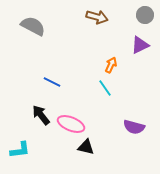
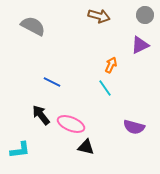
brown arrow: moved 2 px right, 1 px up
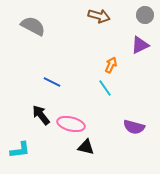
pink ellipse: rotated 8 degrees counterclockwise
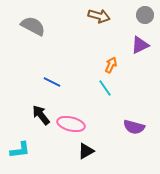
black triangle: moved 4 px down; rotated 42 degrees counterclockwise
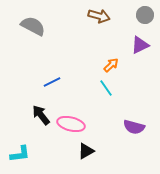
orange arrow: rotated 21 degrees clockwise
blue line: rotated 54 degrees counterclockwise
cyan line: moved 1 px right
cyan L-shape: moved 4 px down
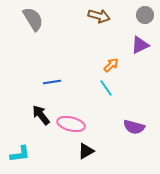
gray semicircle: moved 7 px up; rotated 30 degrees clockwise
blue line: rotated 18 degrees clockwise
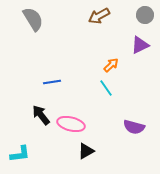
brown arrow: rotated 135 degrees clockwise
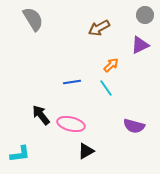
brown arrow: moved 12 px down
blue line: moved 20 px right
purple semicircle: moved 1 px up
